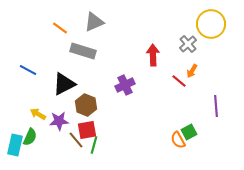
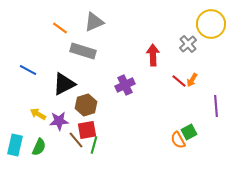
orange arrow: moved 9 px down
brown hexagon: rotated 20 degrees clockwise
green semicircle: moved 9 px right, 10 px down
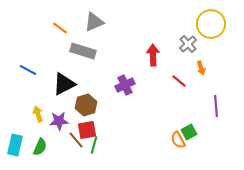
orange arrow: moved 9 px right, 12 px up; rotated 48 degrees counterclockwise
yellow arrow: rotated 42 degrees clockwise
green semicircle: moved 1 px right
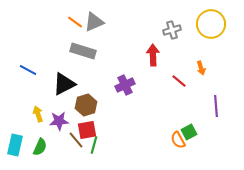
orange line: moved 15 px right, 6 px up
gray cross: moved 16 px left, 14 px up; rotated 24 degrees clockwise
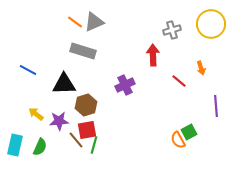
black triangle: rotated 25 degrees clockwise
yellow arrow: moved 2 px left; rotated 35 degrees counterclockwise
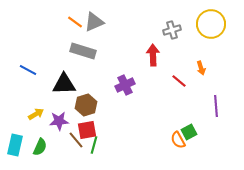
yellow arrow: rotated 112 degrees clockwise
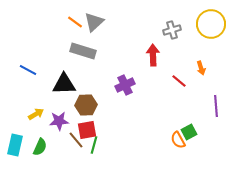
gray triangle: rotated 20 degrees counterclockwise
brown hexagon: rotated 15 degrees clockwise
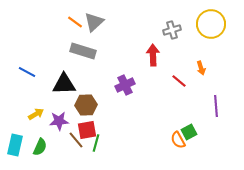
blue line: moved 1 px left, 2 px down
green line: moved 2 px right, 2 px up
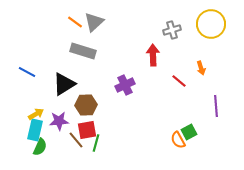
black triangle: rotated 30 degrees counterclockwise
cyan rectangle: moved 20 px right, 15 px up
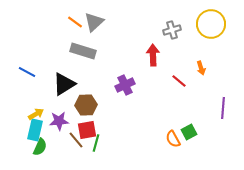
purple line: moved 7 px right, 2 px down; rotated 10 degrees clockwise
orange semicircle: moved 5 px left, 1 px up
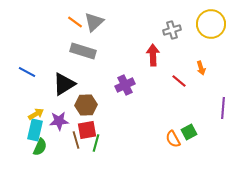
brown line: rotated 24 degrees clockwise
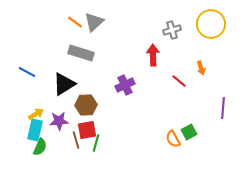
gray rectangle: moved 2 px left, 2 px down
